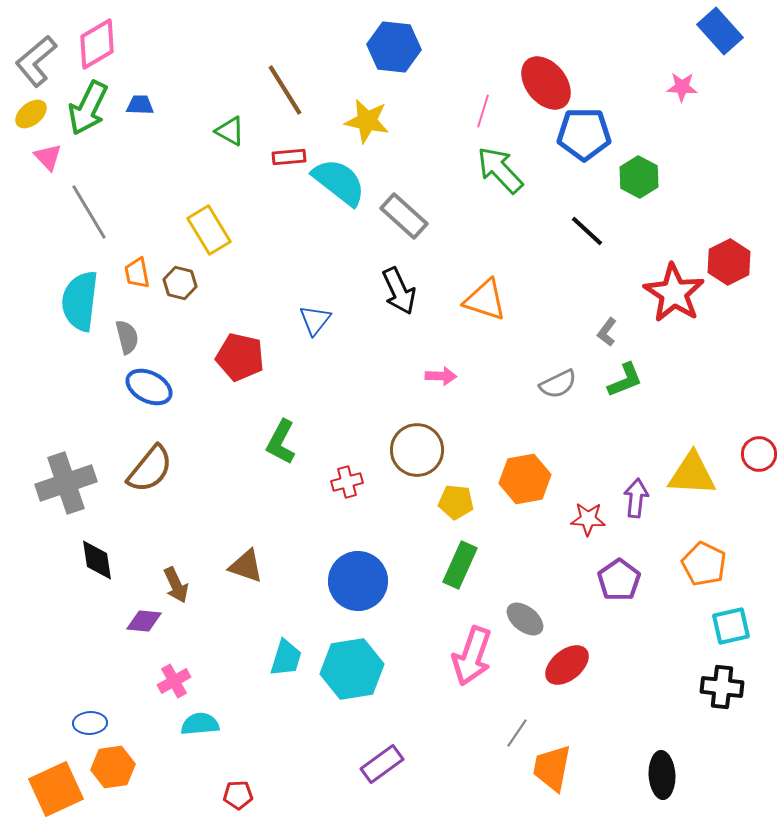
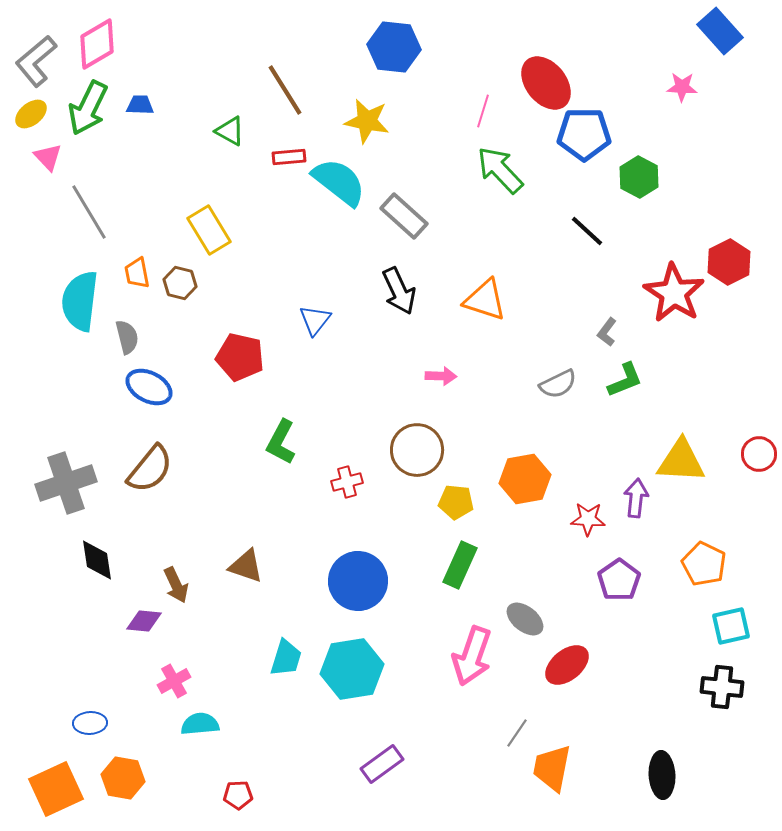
yellow triangle at (692, 474): moved 11 px left, 13 px up
orange hexagon at (113, 767): moved 10 px right, 11 px down; rotated 18 degrees clockwise
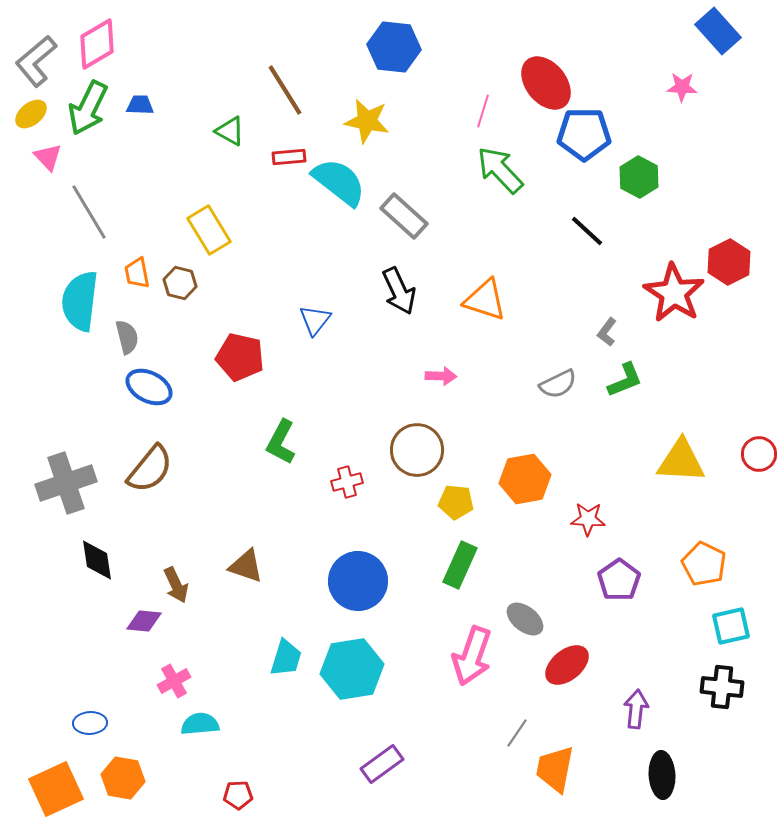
blue rectangle at (720, 31): moved 2 px left
purple arrow at (636, 498): moved 211 px down
orange trapezoid at (552, 768): moved 3 px right, 1 px down
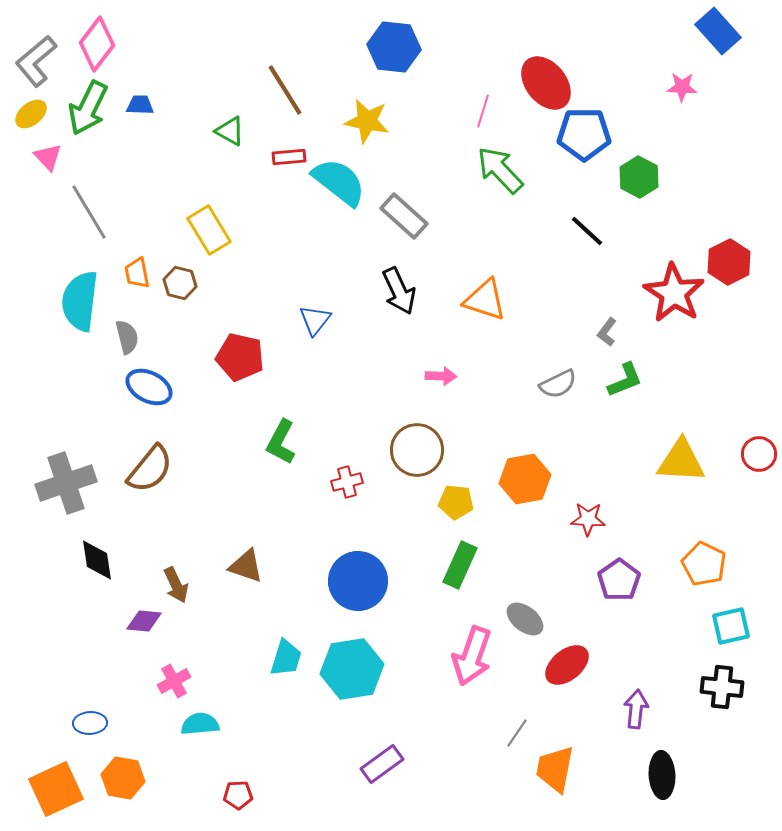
pink diamond at (97, 44): rotated 22 degrees counterclockwise
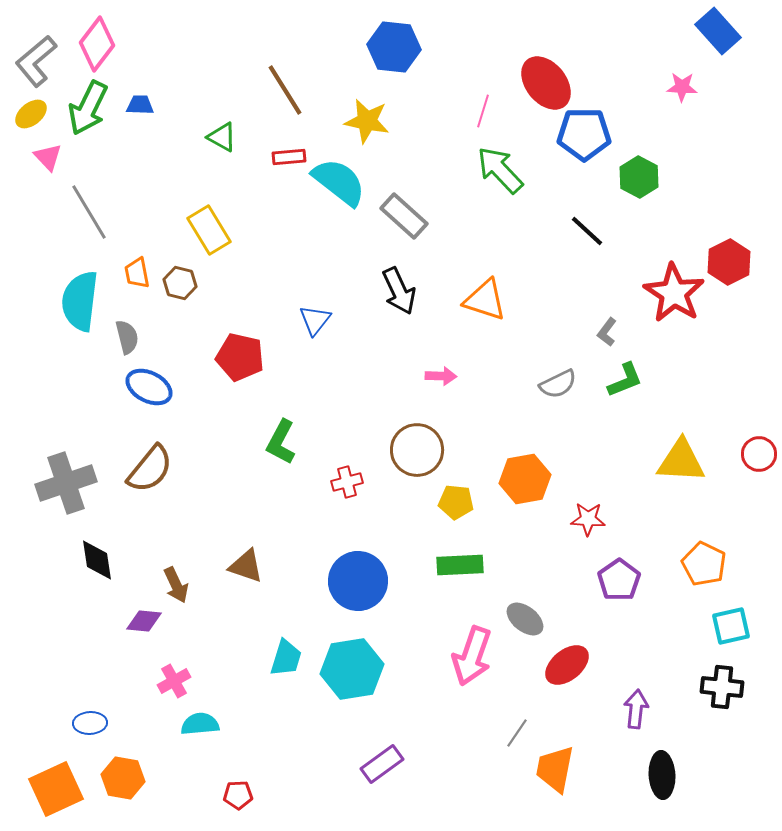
green triangle at (230, 131): moved 8 px left, 6 px down
green rectangle at (460, 565): rotated 63 degrees clockwise
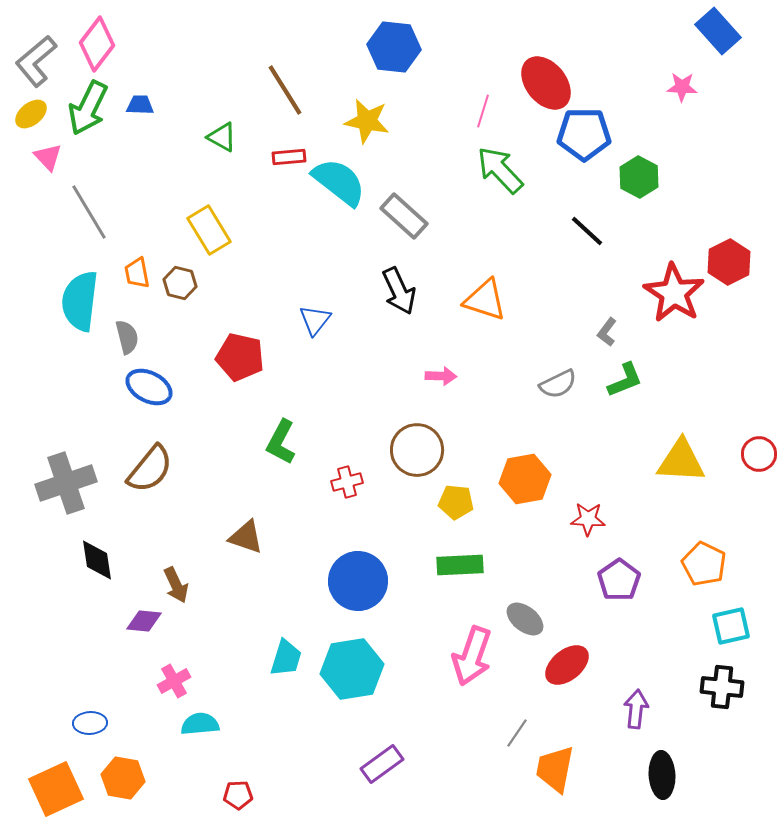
brown triangle at (246, 566): moved 29 px up
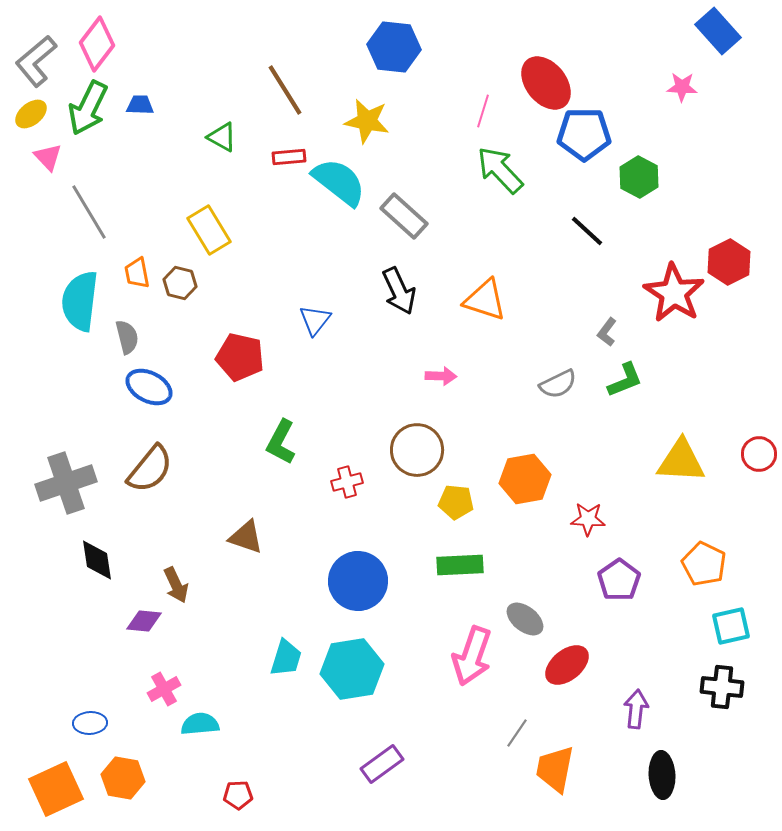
pink cross at (174, 681): moved 10 px left, 8 px down
